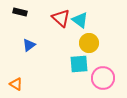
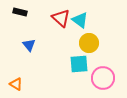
blue triangle: rotated 32 degrees counterclockwise
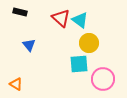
pink circle: moved 1 px down
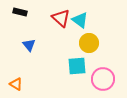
cyan square: moved 2 px left, 2 px down
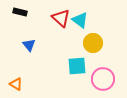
yellow circle: moved 4 px right
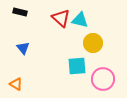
cyan triangle: rotated 24 degrees counterclockwise
blue triangle: moved 6 px left, 3 px down
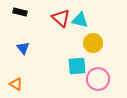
pink circle: moved 5 px left
